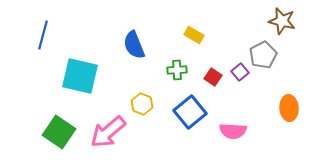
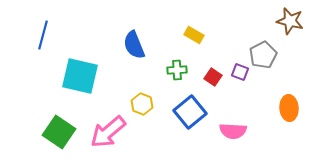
brown star: moved 8 px right
purple square: rotated 30 degrees counterclockwise
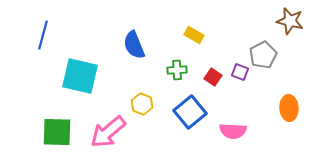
green square: moved 2 px left; rotated 32 degrees counterclockwise
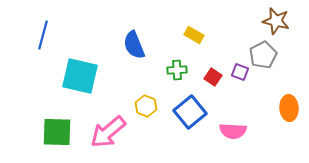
brown star: moved 14 px left
yellow hexagon: moved 4 px right, 2 px down
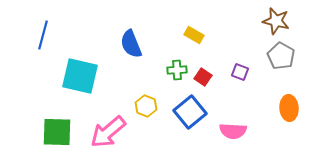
blue semicircle: moved 3 px left, 1 px up
gray pentagon: moved 18 px right, 1 px down; rotated 16 degrees counterclockwise
red square: moved 10 px left
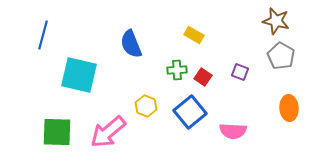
cyan square: moved 1 px left, 1 px up
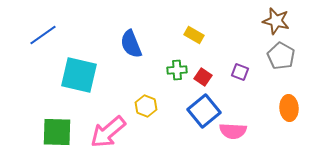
blue line: rotated 40 degrees clockwise
blue square: moved 14 px right, 1 px up
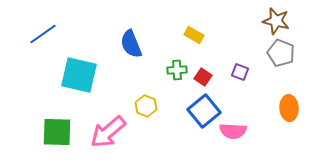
blue line: moved 1 px up
gray pentagon: moved 3 px up; rotated 8 degrees counterclockwise
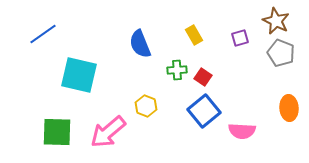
brown star: rotated 12 degrees clockwise
yellow rectangle: rotated 30 degrees clockwise
blue semicircle: moved 9 px right
purple square: moved 34 px up; rotated 36 degrees counterclockwise
pink semicircle: moved 9 px right
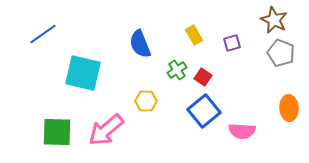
brown star: moved 2 px left, 1 px up
purple square: moved 8 px left, 5 px down
green cross: rotated 30 degrees counterclockwise
cyan square: moved 4 px right, 2 px up
yellow hexagon: moved 5 px up; rotated 20 degrees counterclockwise
pink arrow: moved 2 px left, 2 px up
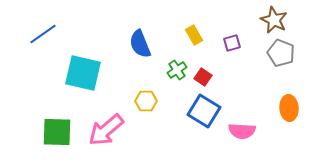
blue square: rotated 20 degrees counterclockwise
